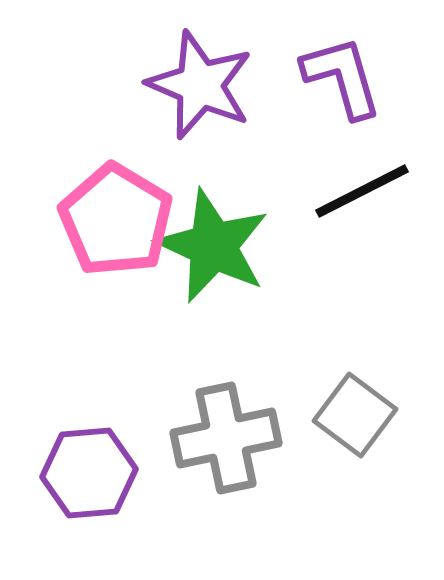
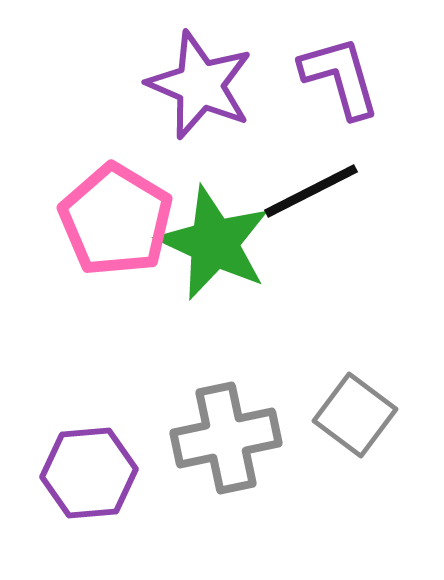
purple L-shape: moved 2 px left
black line: moved 51 px left
green star: moved 1 px right, 3 px up
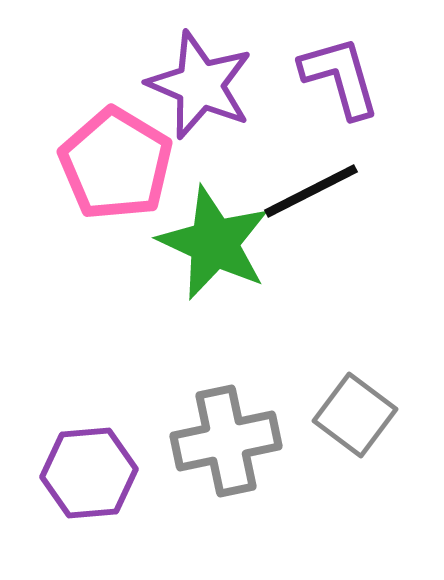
pink pentagon: moved 56 px up
gray cross: moved 3 px down
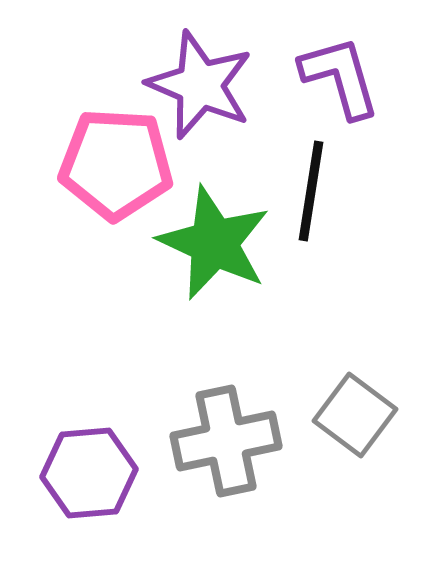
pink pentagon: rotated 28 degrees counterclockwise
black line: rotated 54 degrees counterclockwise
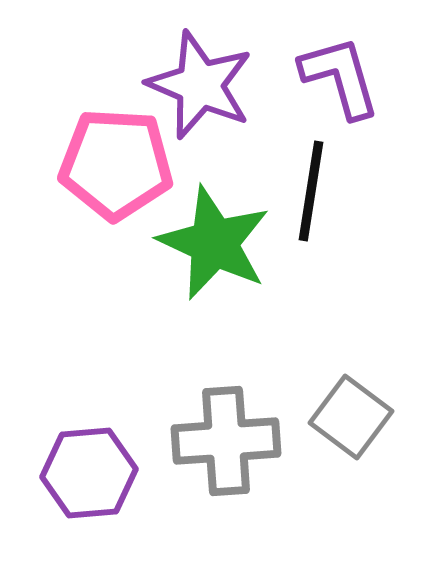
gray square: moved 4 px left, 2 px down
gray cross: rotated 8 degrees clockwise
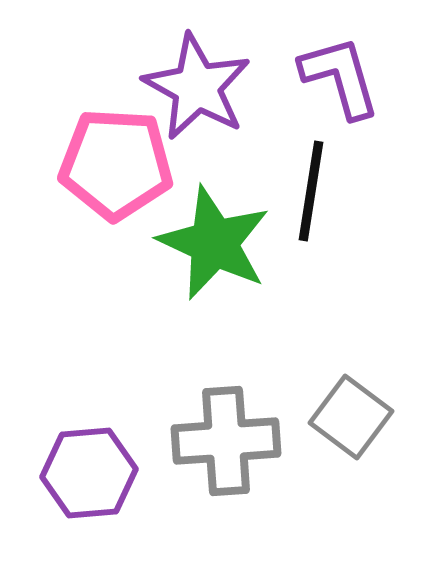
purple star: moved 3 px left, 2 px down; rotated 6 degrees clockwise
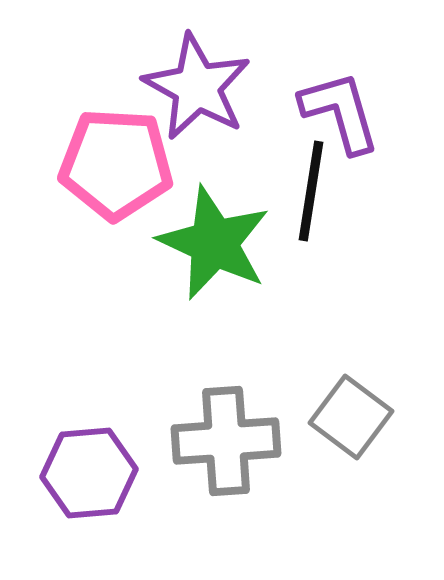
purple L-shape: moved 35 px down
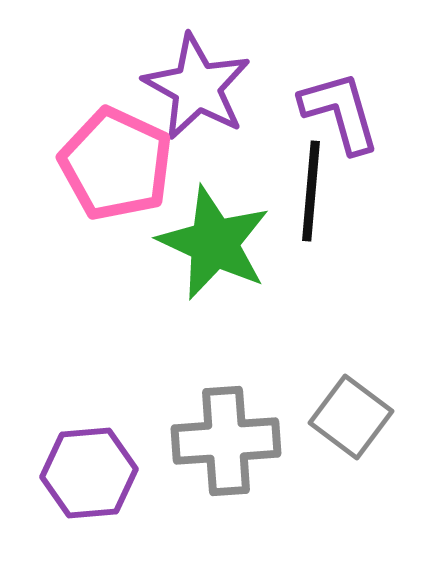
pink pentagon: rotated 22 degrees clockwise
black line: rotated 4 degrees counterclockwise
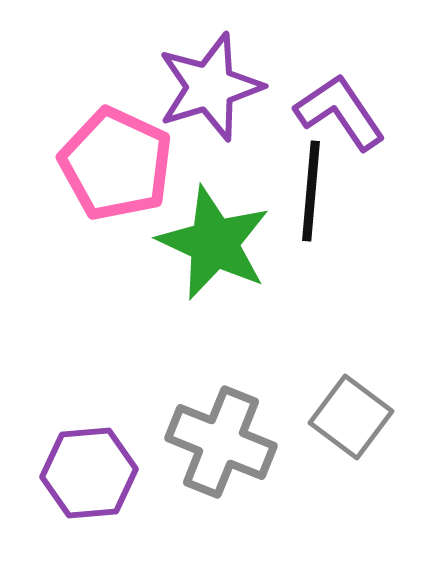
purple star: moved 13 px right; rotated 26 degrees clockwise
purple L-shape: rotated 18 degrees counterclockwise
gray cross: moved 5 px left, 1 px down; rotated 26 degrees clockwise
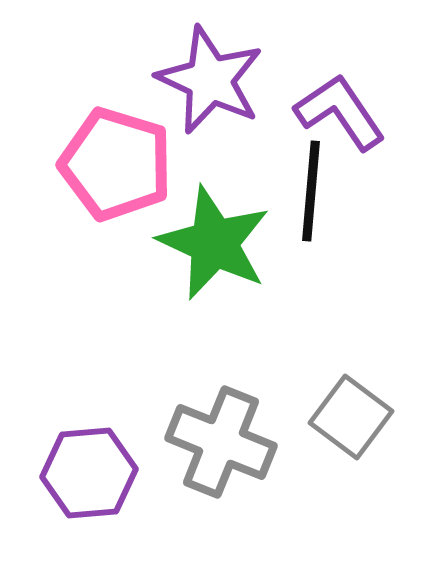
purple star: moved 7 px up; rotated 30 degrees counterclockwise
pink pentagon: rotated 8 degrees counterclockwise
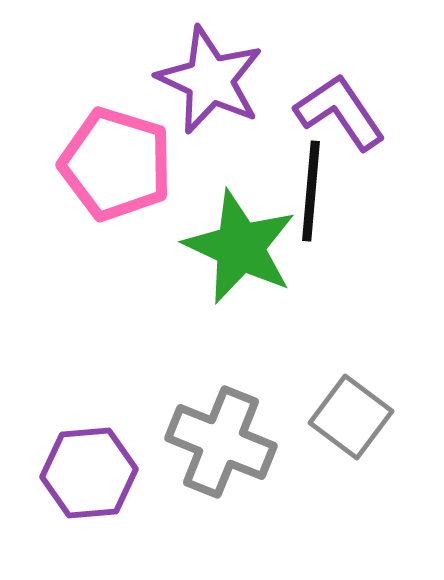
green star: moved 26 px right, 4 px down
